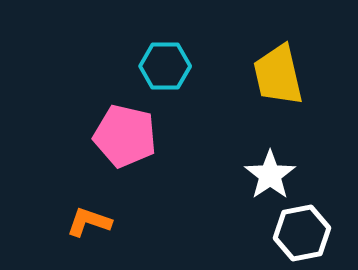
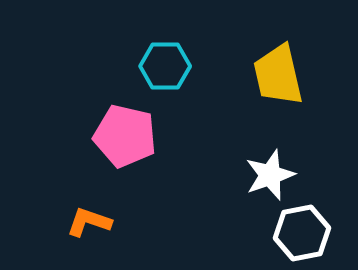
white star: rotated 15 degrees clockwise
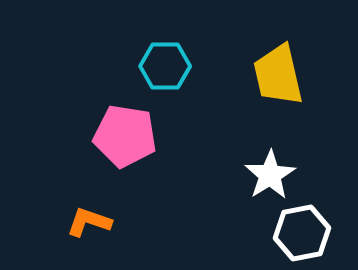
pink pentagon: rotated 4 degrees counterclockwise
white star: rotated 12 degrees counterclockwise
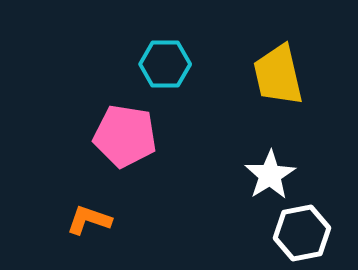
cyan hexagon: moved 2 px up
orange L-shape: moved 2 px up
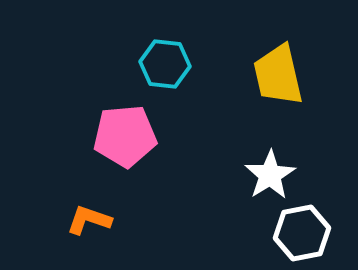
cyan hexagon: rotated 6 degrees clockwise
pink pentagon: rotated 14 degrees counterclockwise
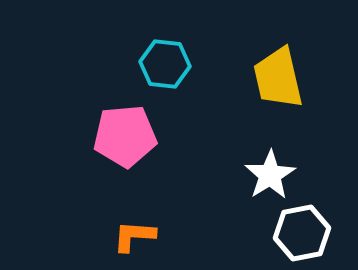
yellow trapezoid: moved 3 px down
orange L-shape: moved 45 px right, 16 px down; rotated 15 degrees counterclockwise
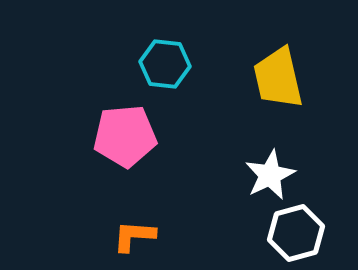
white star: rotated 6 degrees clockwise
white hexagon: moved 6 px left; rotated 4 degrees counterclockwise
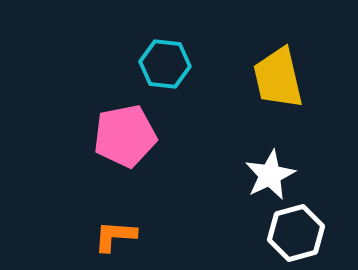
pink pentagon: rotated 6 degrees counterclockwise
orange L-shape: moved 19 px left
